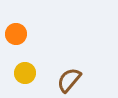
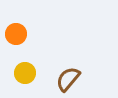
brown semicircle: moved 1 px left, 1 px up
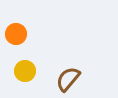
yellow circle: moved 2 px up
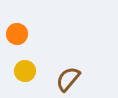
orange circle: moved 1 px right
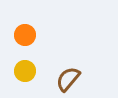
orange circle: moved 8 px right, 1 px down
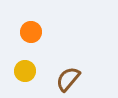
orange circle: moved 6 px right, 3 px up
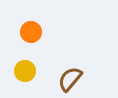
brown semicircle: moved 2 px right
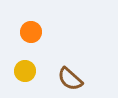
brown semicircle: rotated 88 degrees counterclockwise
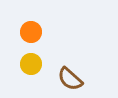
yellow circle: moved 6 px right, 7 px up
